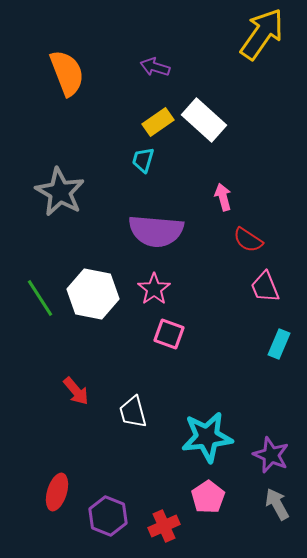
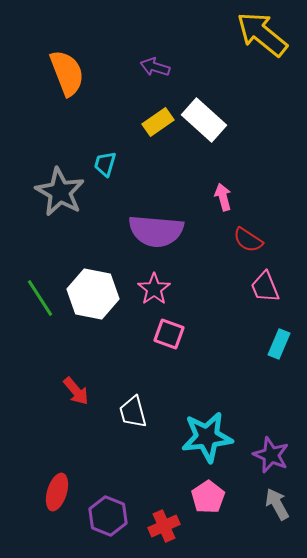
yellow arrow: rotated 86 degrees counterclockwise
cyan trapezoid: moved 38 px left, 4 px down
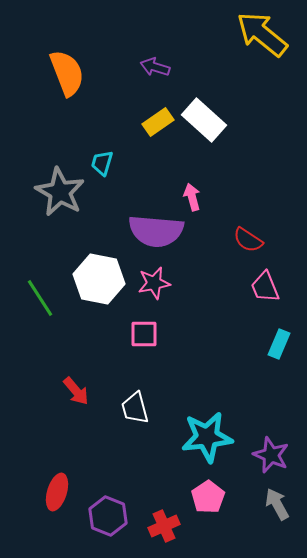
cyan trapezoid: moved 3 px left, 1 px up
pink arrow: moved 31 px left
pink star: moved 6 px up; rotated 24 degrees clockwise
white hexagon: moved 6 px right, 15 px up
pink square: moved 25 px left; rotated 20 degrees counterclockwise
white trapezoid: moved 2 px right, 4 px up
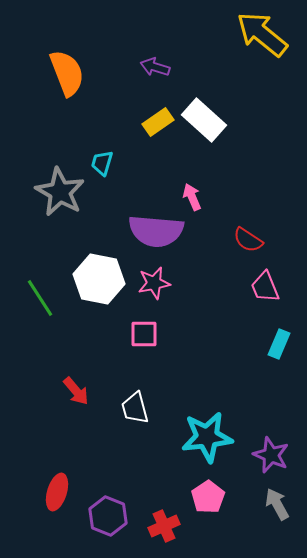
pink arrow: rotated 8 degrees counterclockwise
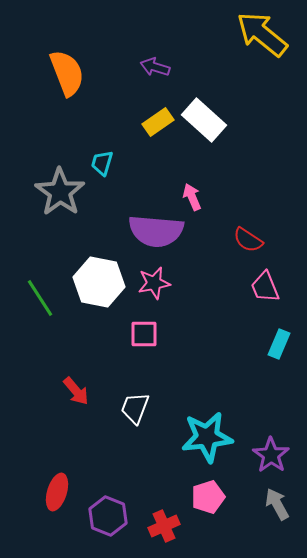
gray star: rotated 6 degrees clockwise
white hexagon: moved 3 px down
white trapezoid: rotated 36 degrees clockwise
purple star: rotated 12 degrees clockwise
pink pentagon: rotated 16 degrees clockwise
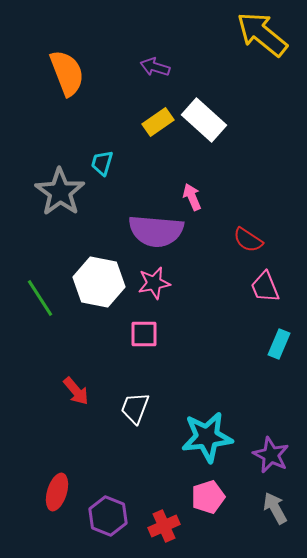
purple star: rotated 9 degrees counterclockwise
gray arrow: moved 2 px left, 4 px down
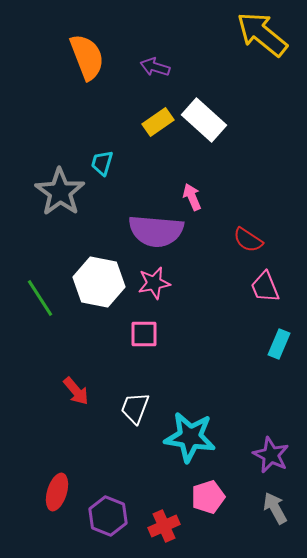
orange semicircle: moved 20 px right, 16 px up
cyan star: moved 17 px left; rotated 15 degrees clockwise
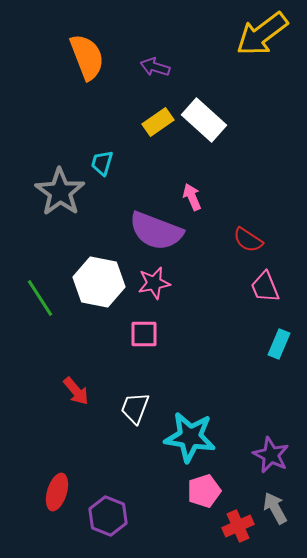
yellow arrow: rotated 76 degrees counterclockwise
purple semicircle: rotated 16 degrees clockwise
pink pentagon: moved 4 px left, 6 px up
red cross: moved 74 px right
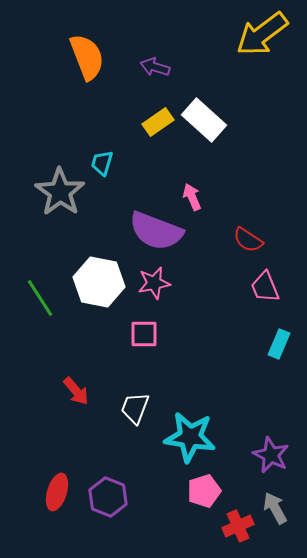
purple hexagon: moved 19 px up
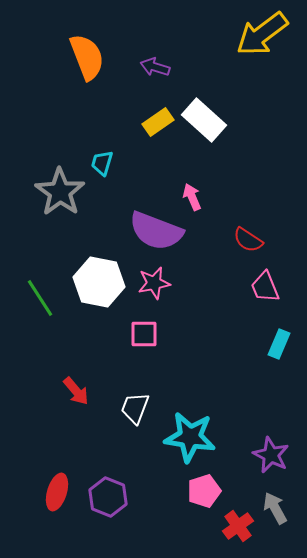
red cross: rotated 12 degrees counterclockwise
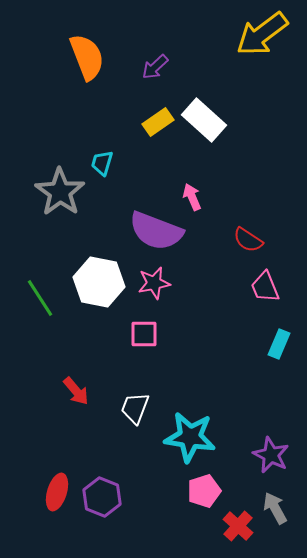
purple arrow: rotated 60 degrees counterclockwise
purple hexagon: moved 6 px left
red cross: rotated 12 degrees counterclockwise
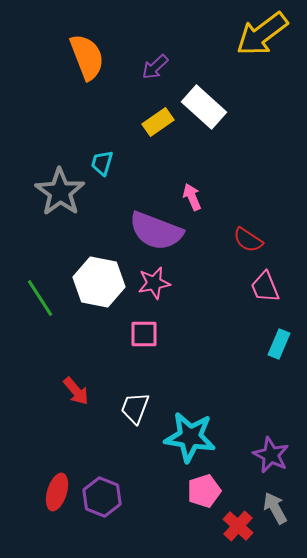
white rectangle: moved 13 px up
